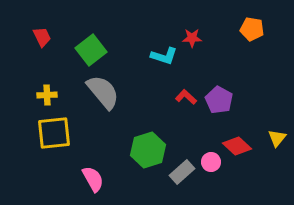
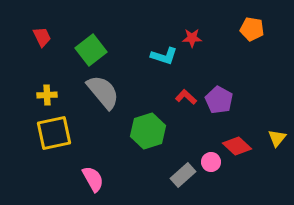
yellow square: rotated 6 degrees counterclockwise
green hexagon: moved 19 px up
gray rectangle: moved 1 px right, 3 px down
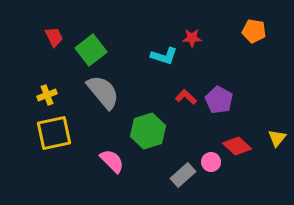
orange pentagon: moved 2 px right, 2 px down
red trapezoid: moved 12 px right
yellow cross: rotated 18 degrees counterclockwise
pink semicircle: moved 19 px right, 18 px up; rotated 16 degrees counterclockwise
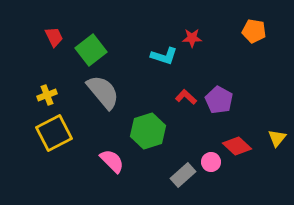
yellow square: rotated 15 degrees counterclockwise
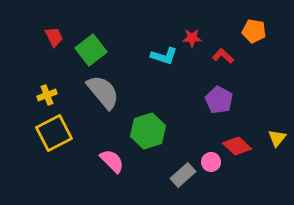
red L-shape: moved 37 px right, 41 px up
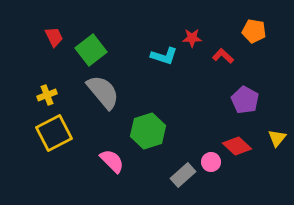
purple pentagon: moved 26 px right
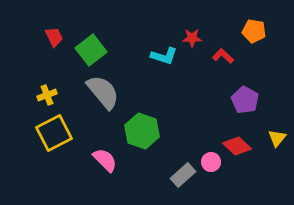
green hexagon: moved 6 px left; rotated 24 degrees counterclockwise
pink semicircle: moved 7 px left, 1 px up
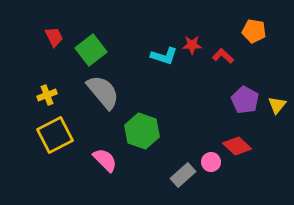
red star: moved 7 px down
yellow square: moved 1 px right, 2 px down
yellow triangle: moved 33 px up
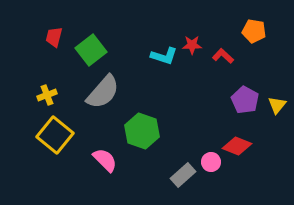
red trapezoid: rotated 140 degrees counterclockwise
gray semicircle: rotated 81 degrees clockwise
yellow square: rotated 24 degrees counterclockwise
red diamond: rotated 20 degrees counterclockwise
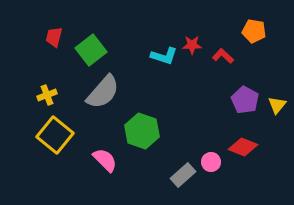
red diamond: moved 6 px right, 1 px down
